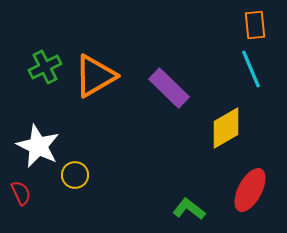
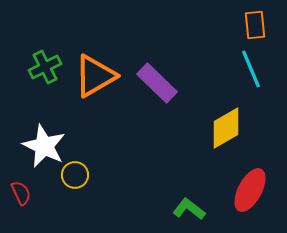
purple rectangle: moved 12 px left, 5 px up
white star: moved 6 px right
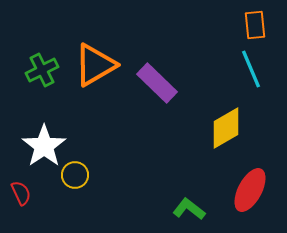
green cross: moved 3 px left, 3 px down
orange triangle: moved 11 px up
white star: rotated 12 degrees clockwise
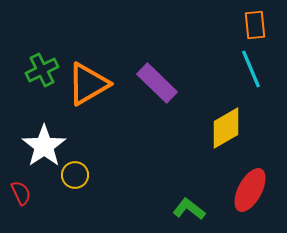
orange triangle: moved 7 px left, 19 px down
